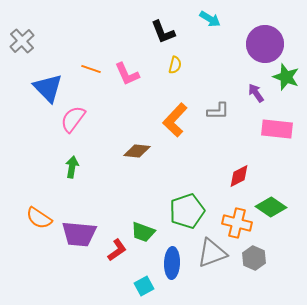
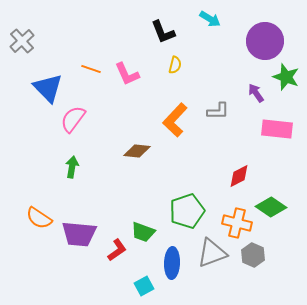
purple circle: moved 3 px up
gray hexagon: moved 1 px left, 3 px up
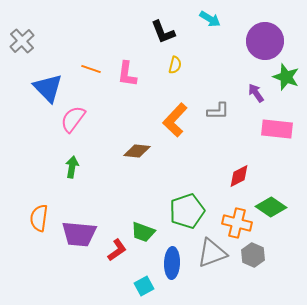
pink L-shape: rotated 32 degrees clockwise
orange semicircle: rotated 64 degrees clockwise
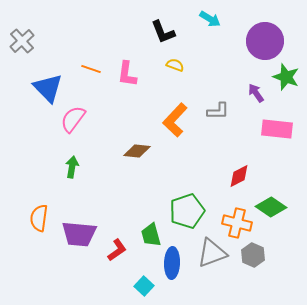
yellow semicircle: rotated 84 degrees counterclockwise
green trapezoid: moved 8 px right, 3 px down; rotated 55 degrees clockwise
cyan square: rotated 18 degrees counterclockwise
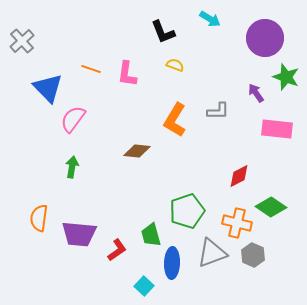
purple circle: moved 3 px up
orange L-shape: rotated 12 degrees counterclockwise
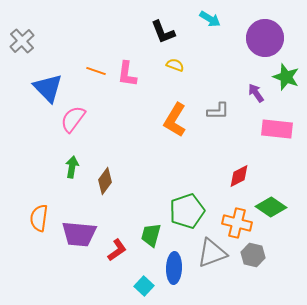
orange line: moved 5 px right, 2 px down
brown diamond: moved 32 px left, 30 px down; rotated 60 degrees counterclockwise
green trapezoid: rotated 30 degrees clockwise
gray hexagon: rotated 10 degrees counterclockwise
blue ellipse: moved 2 px right, 5 px down
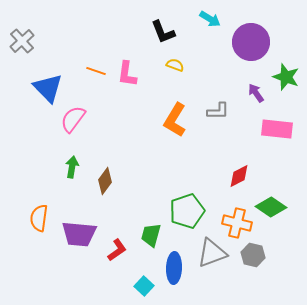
purple circle: moved 14 px left, 4 px down
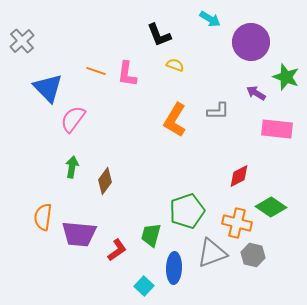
black L-shape: moved 4 px left, 3 px down
purple arrow: rotated 24 degrees counterclockwise
orange semicircle: moved 4 px right, 1 px up
